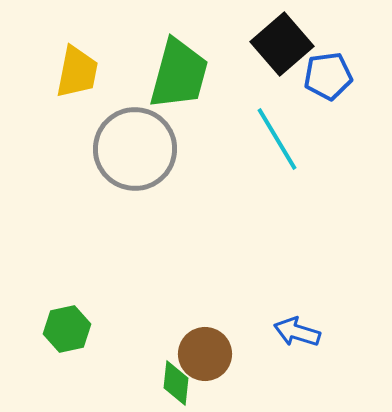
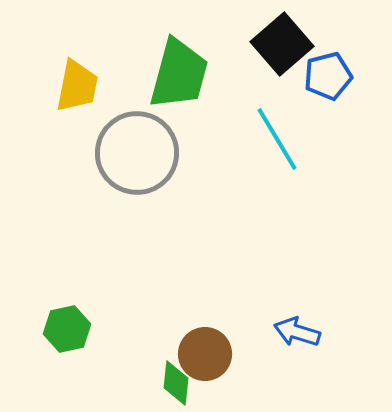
yellow trapezoid: moved 14 px down
blue pentagon: rotated 6 degrees counterclockwise
gray circle: moved 2 px right, 4 px down
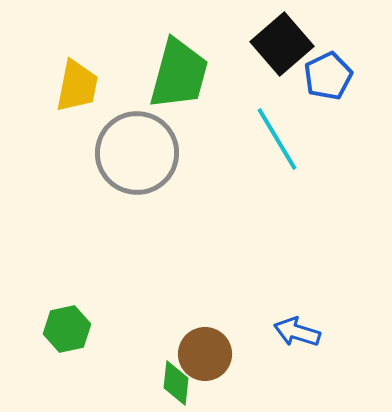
blue pentagon: rotated 12 degrees counterclockwise
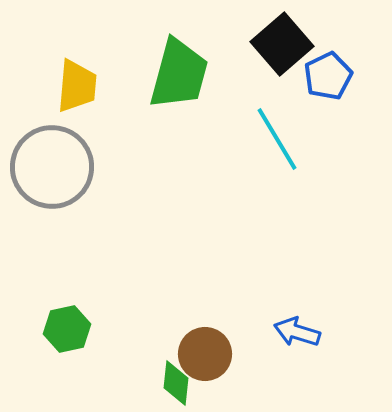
yellow trapezoid: rotated 6 degrees counterclockwise
gray circle: moved 85 px left, 14 px down
